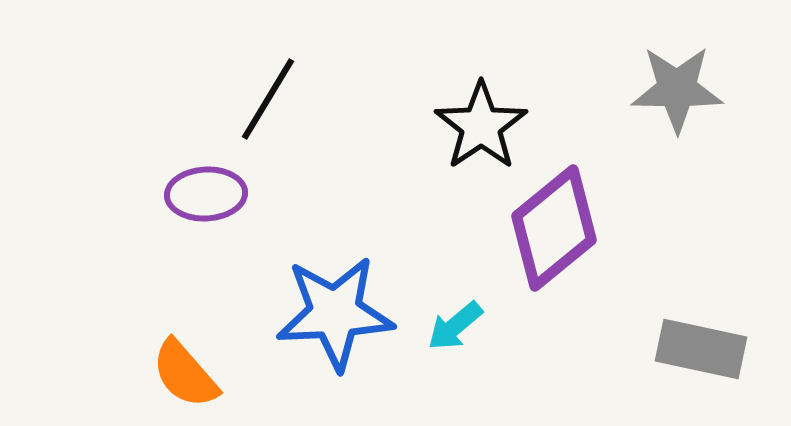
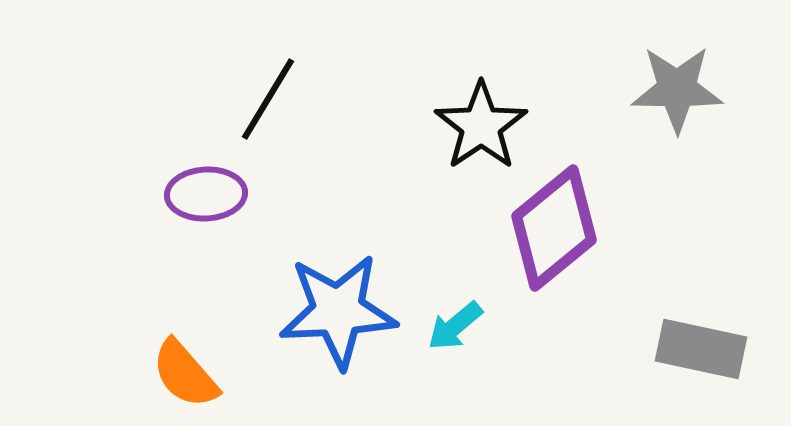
blue star: moved 3 px right, 2 px up
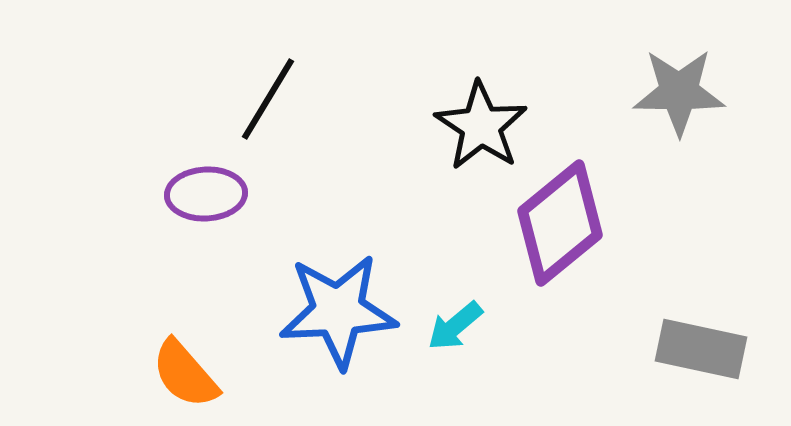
gray star: moved 2 px right, 3 px down
black star: rotated 4 degrees counterclockwise
purple diamond: moved 6 px right, 5 px up
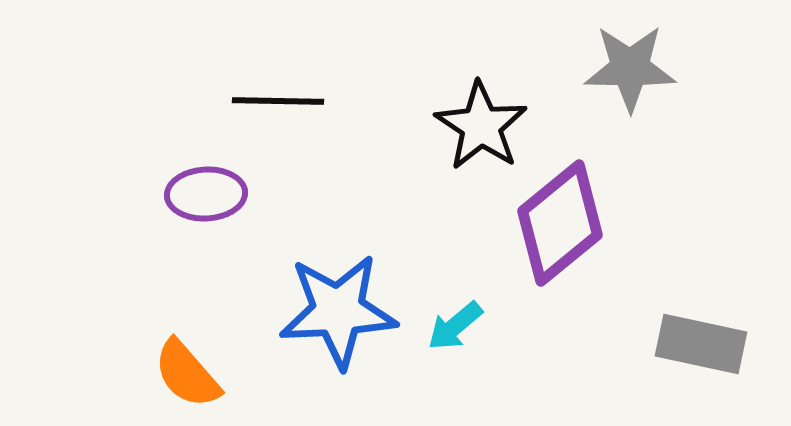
gray star: moved 49 px left, 24 px up
black line: moved 10 px right, 2 px down; rotated 60 degrees clockwise
gray rectangle: moved 5 px up
orange semicircle: moved 2 px right
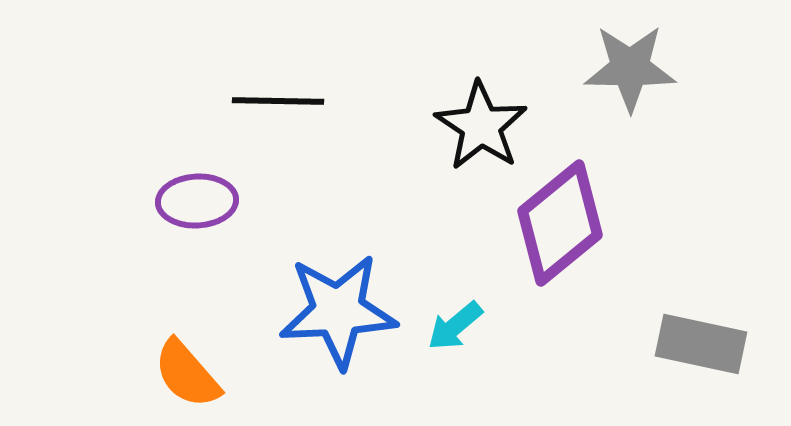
purple ellipse: moved 9 px left, 7 px down
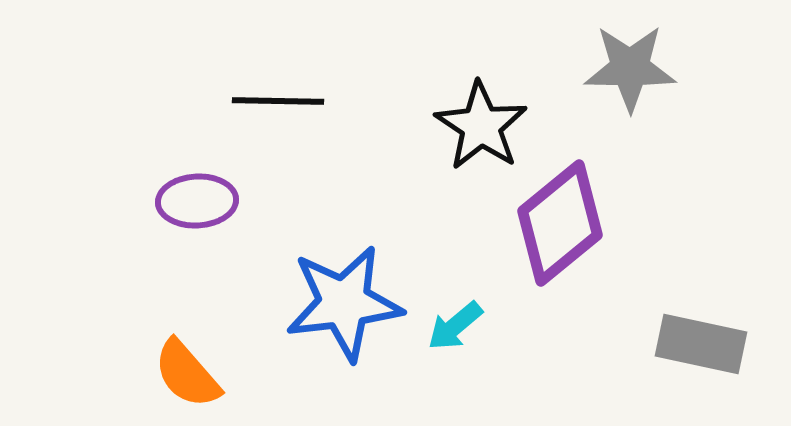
blue star: moved 6 px right, 8 px up; rotated 4 degrees counterclockwise
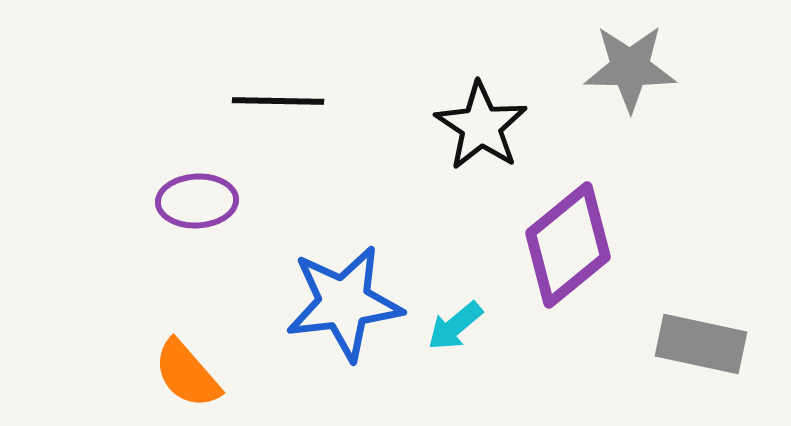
purple diamond: moved 8 px right, 22 px down
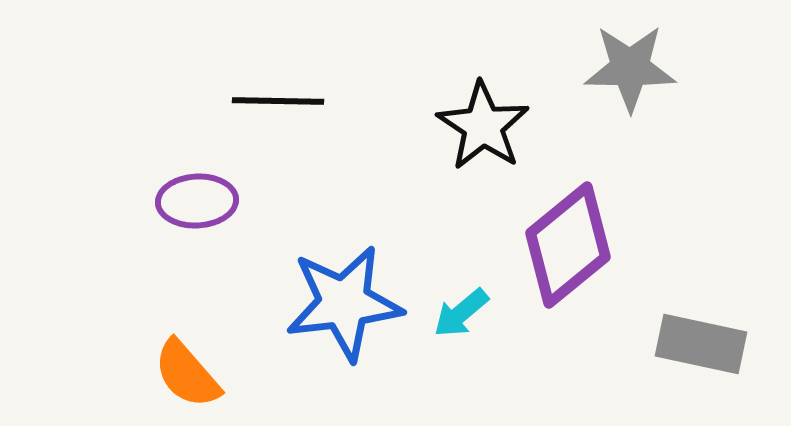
black star: moved 2 px right
cyan arrow: moved 6 px right, 13 px up
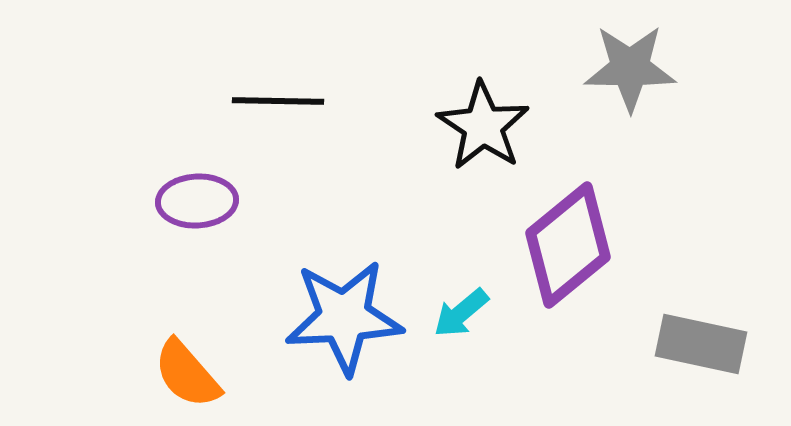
blue star: moved 14 px down; rotated 4 degrees clockwise
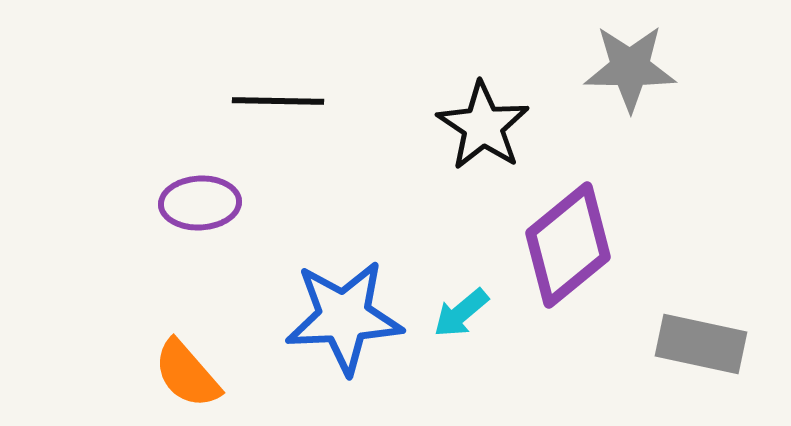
purple ellipse: moved 3 px right, 2 px down
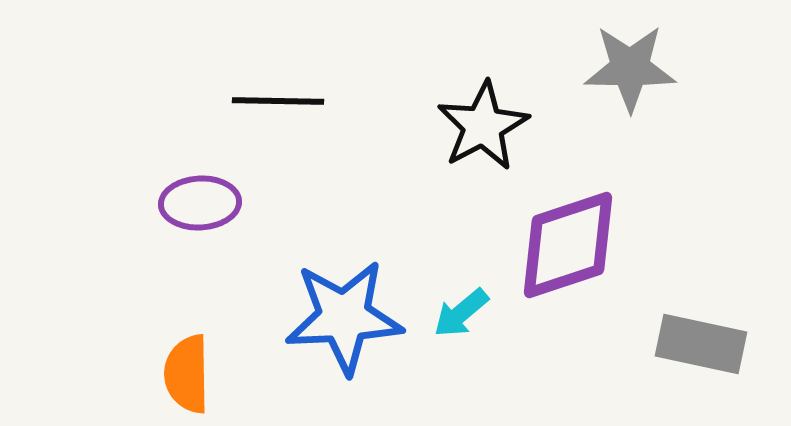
black star: rotated 10 degrees clockwise
purple diamond: rotated 21 degrees clockwise
orange semicircle: rotated 40 degrees clockwise
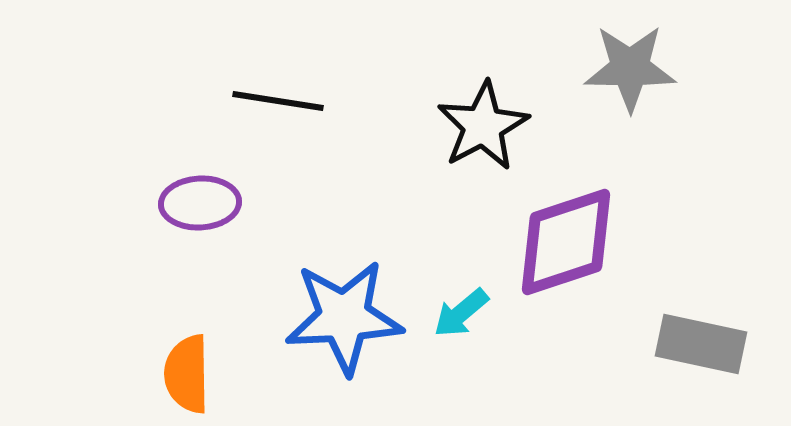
black line: rotated 8 degrees clockwise
purple diamond: moved 2 px left, 3 px up
